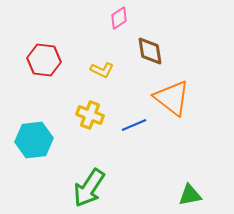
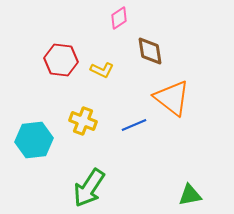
red hexagon: moved 17 px right
yellow cross: moved 7 px left, 6 px down
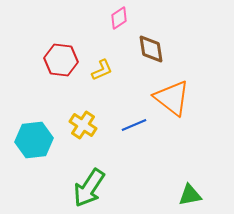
brown diamond: moved 1 px right, 2 px up
yellow L-shape: rotated 50 degrees counterclockwise
yellow cross: moved 4 px down; rotated 12 degrees clockwise
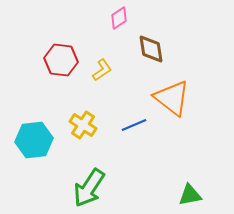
yellow L-shape: rotated 10 degrees counterclockwise
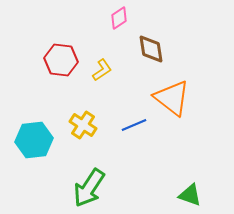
green triangle: rotated 30 degrees clockwise
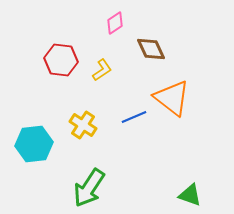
pink diamond: moved 4 px left, 5 px down
brown diamond: rotated 16 degrees counterclockwise
blue line: moved 8 px up
cyan hexagon: moved 4 px down
